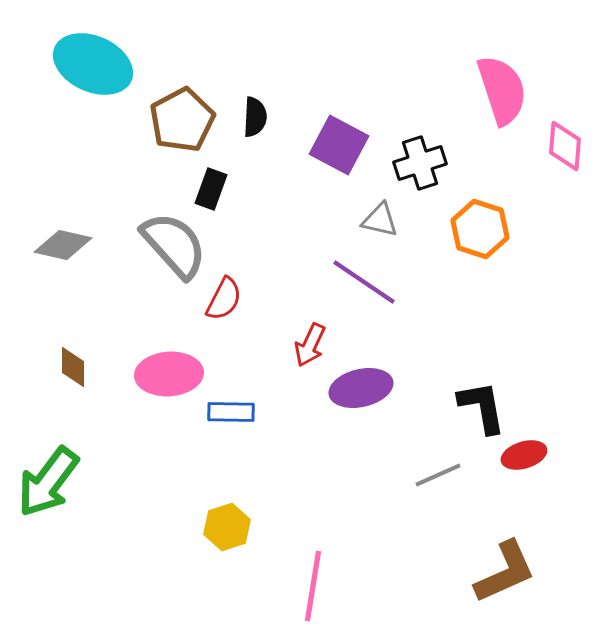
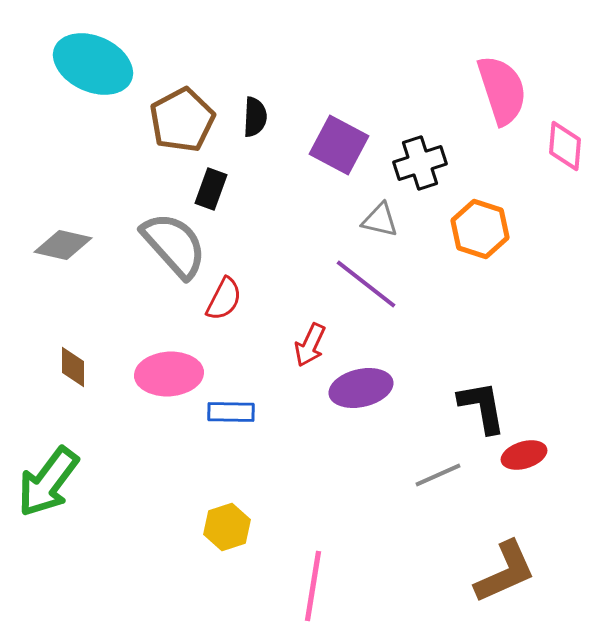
purple line: moved 2 px right, 2 px down; rotated 4 degrees clockwise
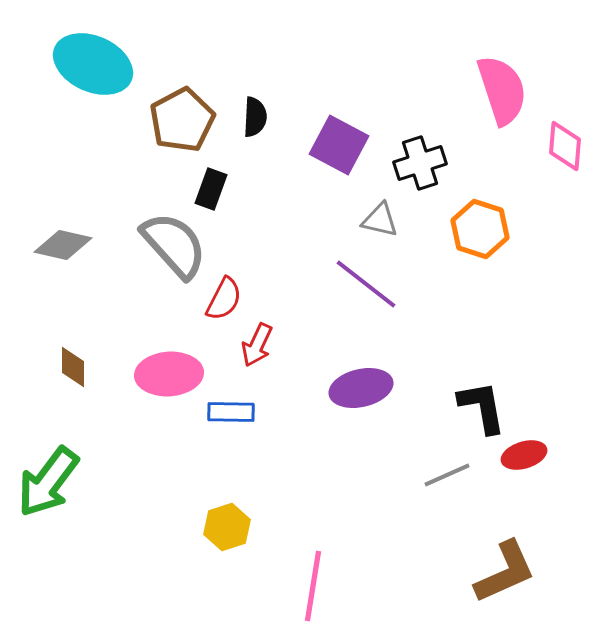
red arrow: moved 53 px left
gray line: moved 9 px right
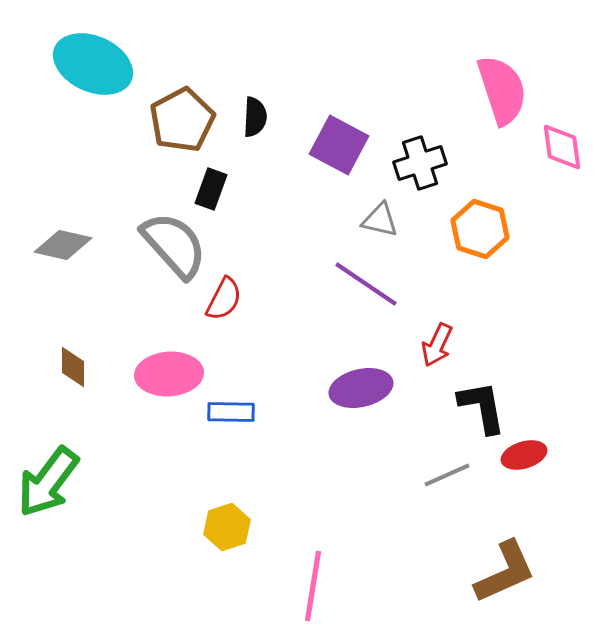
pink diamond: moved 3 px left, 1 px down; rotated 12 degrees counterclockwise
purple line: rotated 4 degrees counterclockwise
red arrow: moved 180 px right
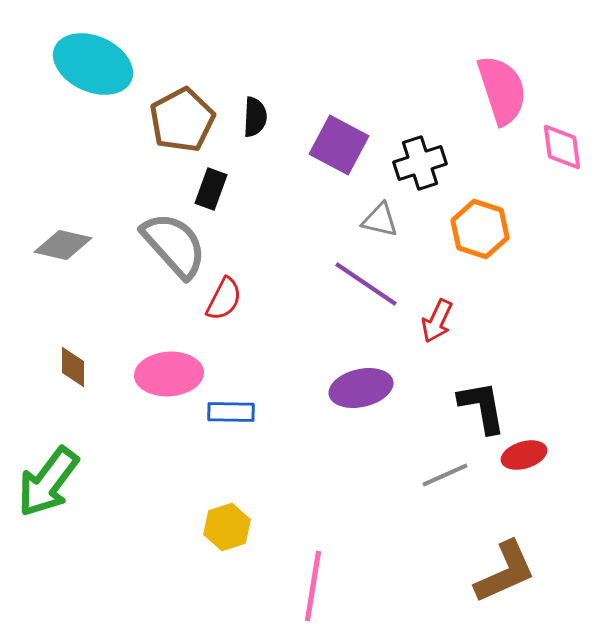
red arrow: moved 24 px up
gray line: moved 2 px left
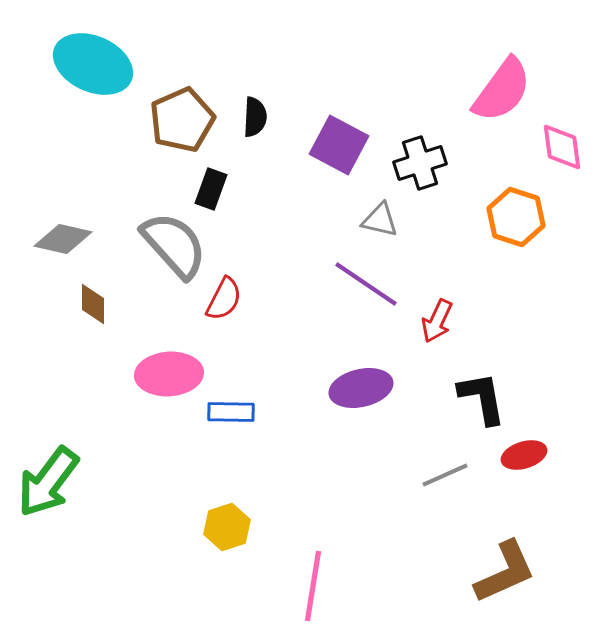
pink semicircle: rotated 54 degrees clockwise
brown pentagon: rotated 4 degrees clockwise
orange hexagon: moved 36 px right, 12 px up
gray diamond: moved 6 px up
brown diamond: moved 20 px right, 63 px up
black L-shape: moved 9 px up
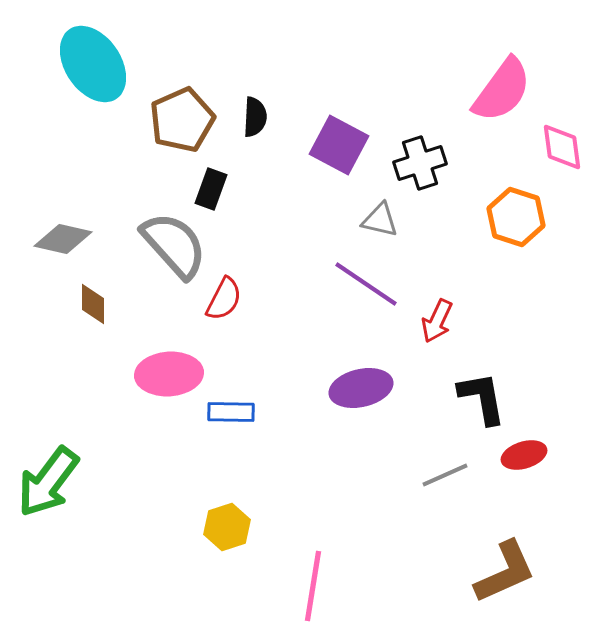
cyan ellipse: rotated 32 degrees clockwise
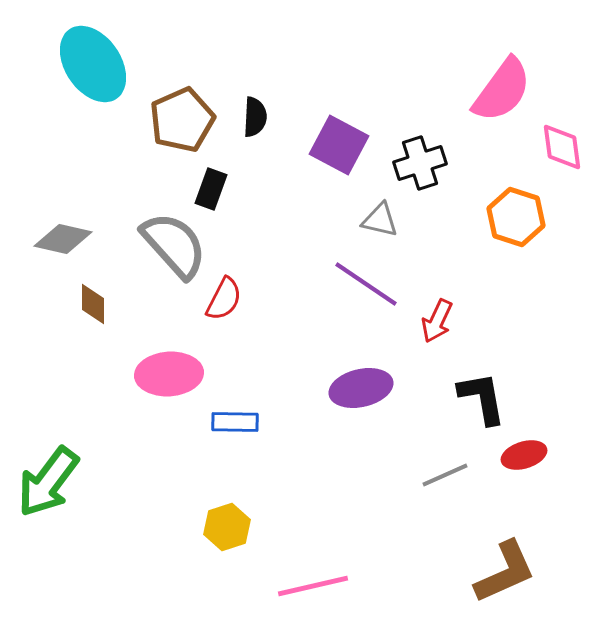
blue rectangle: moved 4 px right, 10 px down
pink line: rotated 68 degrees clockwise
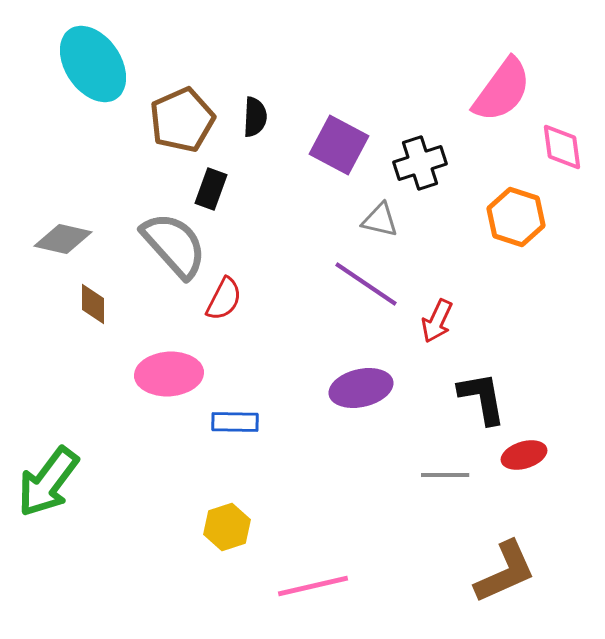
gray line: rotated 24 degrees clockwise
